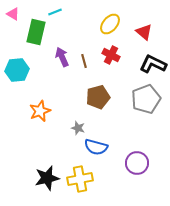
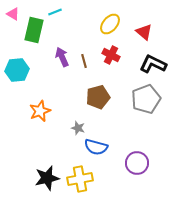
green rectangle: moved 2 px left, 2 px up
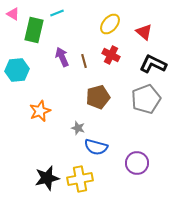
cyan line: moved 2 px right, 1 px down
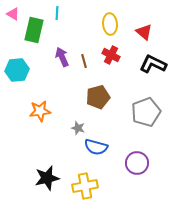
cyan line: rotated 64 degrees counterclockwise
yellow ellipse: rotated 45 degrees counterclockwise
gray pentagon: moved 13 px down
orange star: rotated 15 degrees clockwise
yellow cross: moved 5 px right, 7 px down
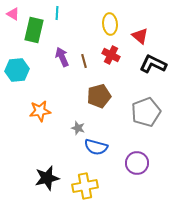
red triangle: moved 4 px left, 4 px down
brown pentagon: moved 1 px right, 1 px up
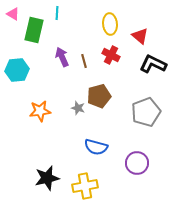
gray star: moved 20 px up
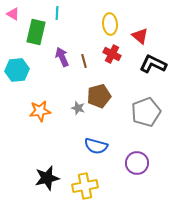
green rectangle: moved 2 px right, 2 px down
red cross: moved 1 px right, 1 px up
blue semicircle: moved 1 px up
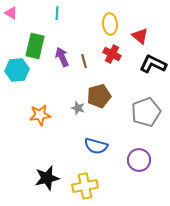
pink triangle: moved 2 px left, 1 px up
green rectangle: moved 1 px left, 14 px down
orange star: moved 4 px down
purple circle: moved 2 px right, 3 px up
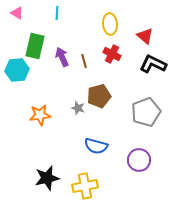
pink triangle: moved 6 px right
red triangle: moved 5 px right
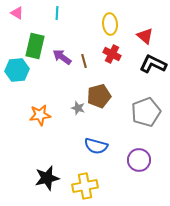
purple arrow: rotated 30 degrees counterclockwise
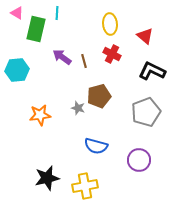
green rectangle: moved 1 px right, 17 px up
black L-shape: moved 1 px left, 7 px down
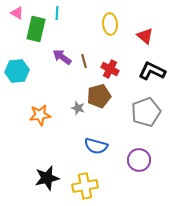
red cross: moved 2 px left, 15 px down
cyan hexagon: moved 1 px down
